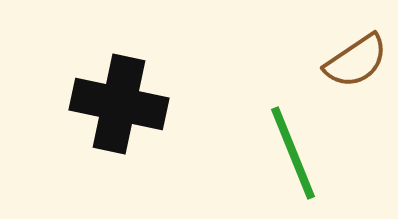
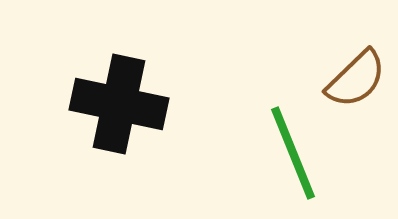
brown semicircle: moved 18 px down; rotated 10 degrees counterclockwise
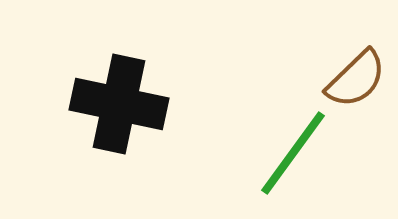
green line: rotated 58 degrees clockwise
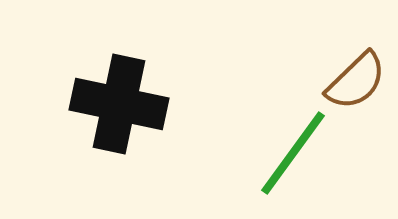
brown semicircle: moved 2 px down
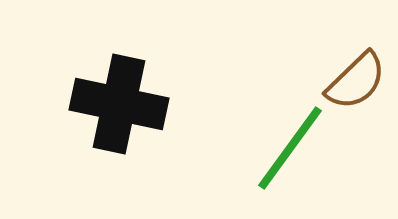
green line: moved 3 px left, 5 px up
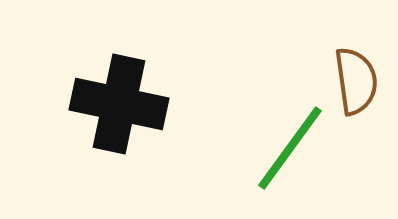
brown semicircle: rotated 54 degrees counterclockwise
